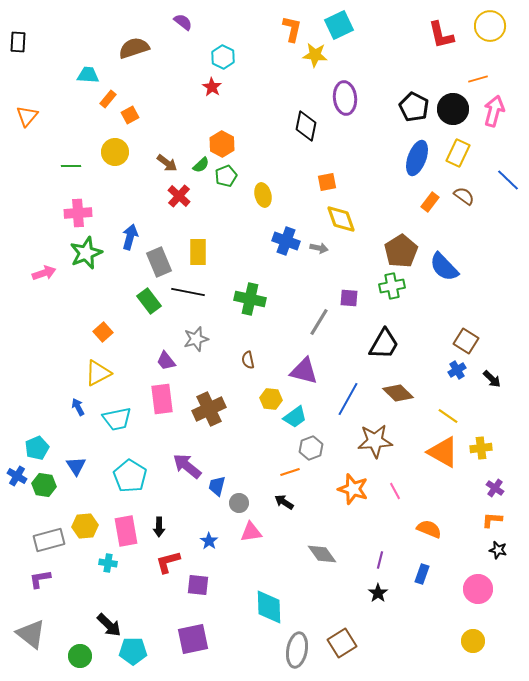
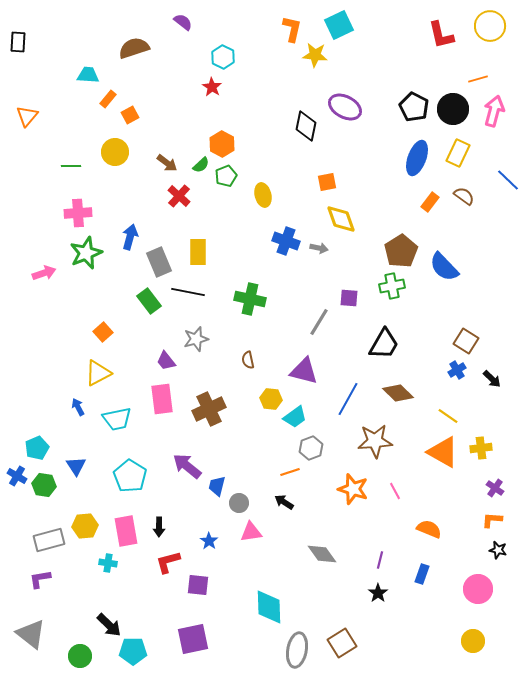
purple ellipse at (345, 98): moved 9 px down; rotated 56 degrees counterclockwise
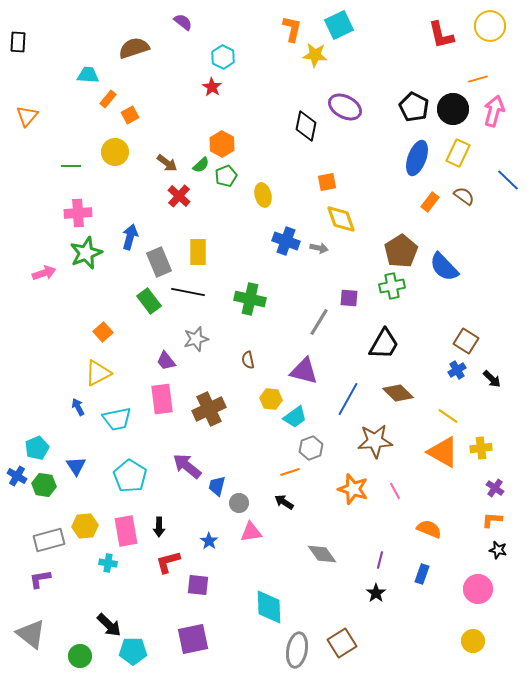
black star at (378, 593): moved 2 px left
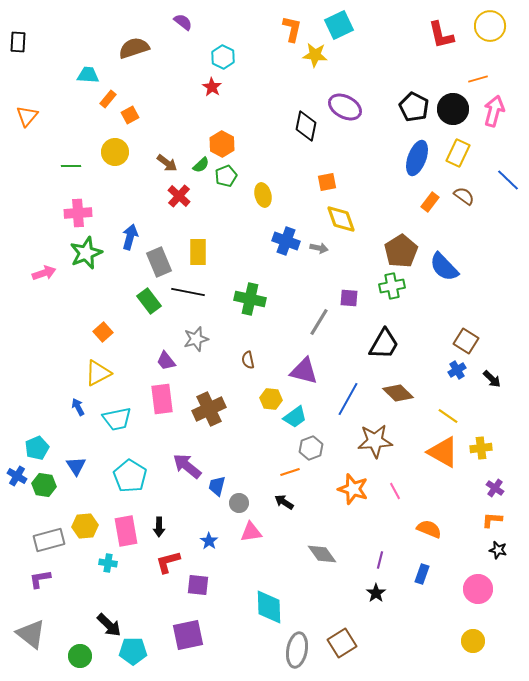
purple square at (193, 639): moved 5 px left, 4 px up
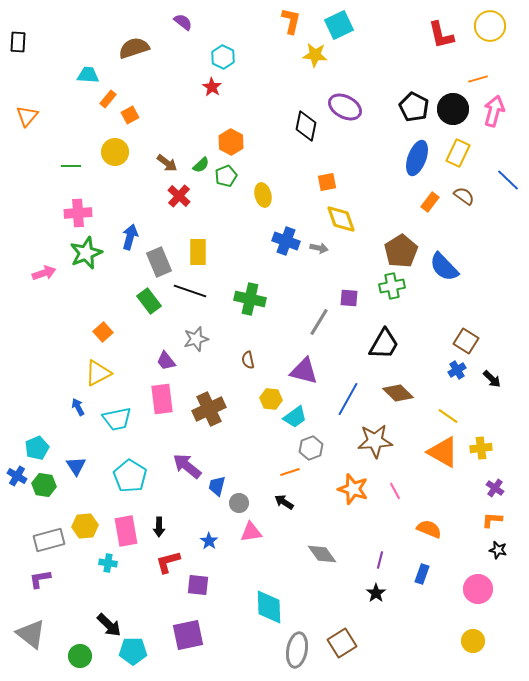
orange L-shape at (292, 29): moved 1 px left, 8 px up
orange hexagon at (222, 144): moved 9 px right, 2 px up
black line at (188, 292): moved 2 px right, 1 px up; rotated 8 degrees clockwise
